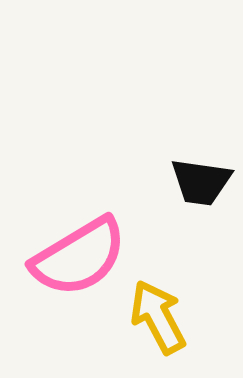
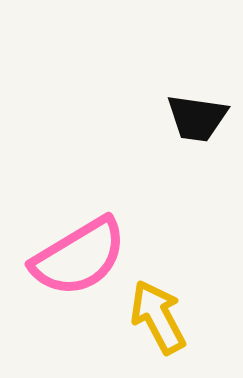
black trapezoid: moved 4 px left, 64 px up
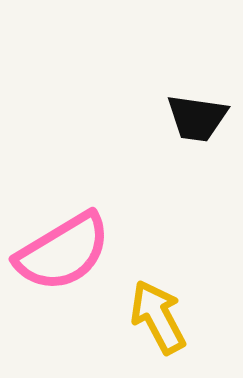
pink semicircle: moved 16 px left, 5 px up
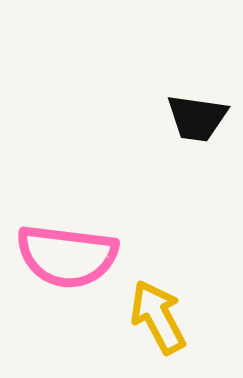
pink semicircle: moved 4 px right, 4 px down; rotated 38 degrees clockwise
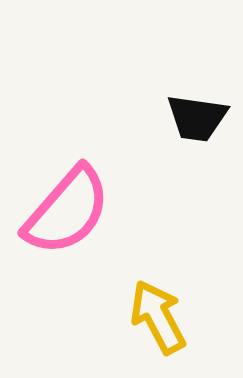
pink semicircle: moved 45 px up; rotated 56 degrees counterclockwise
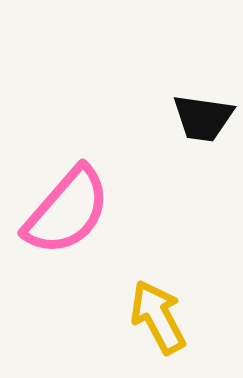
black trapezoid: moved 6 px right
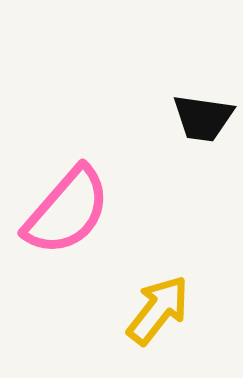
yellow arrow: moved 7 px up; rotated 66 degrees clockwise
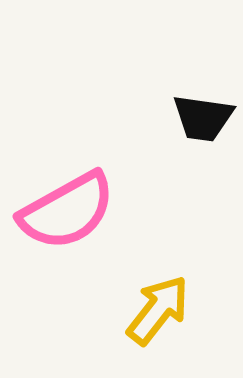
pink semicircle: rotated 20 degrees clockwise
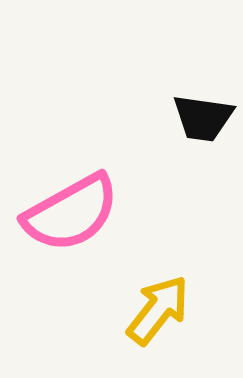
pink semicircle: moved 4 px right, 2 px down
